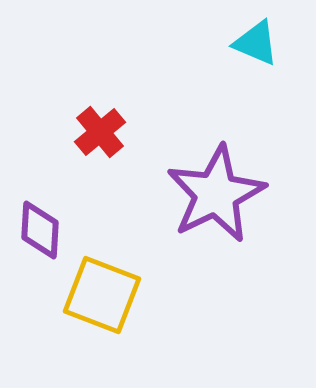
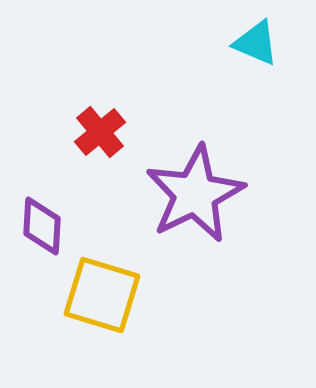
purple star: moved 21 px left
purple diamond: moved 2 px right, 4 px up
yellow square: rotated 4 degrees counterclockwise
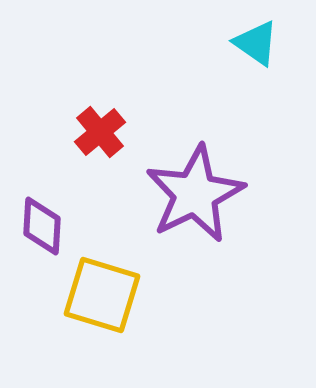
cyan triangle: rotated 12 degrees clockwise
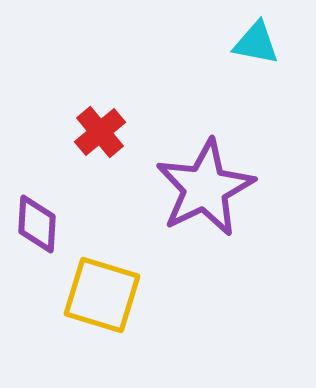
cyan triangle: rotated 24 degrees counterclockwise
purple star: moved 10 px right, 6 px up
purple diamond: moved 5 px left, 2 px up
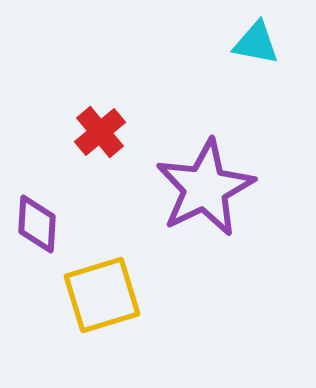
yellow square: rotated 34 degrees counterclockwise
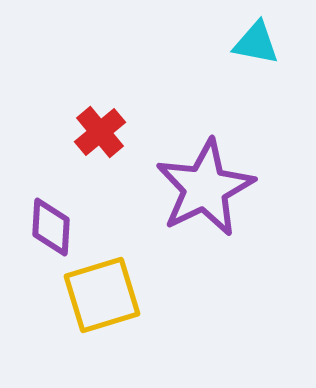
purple diamond: moved 14 px right, 3 px down
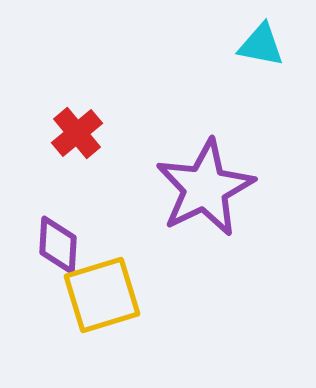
cyan triangle: moved 5 px right, 2 px down
red cross: moved 23 px left, 1 px down
purple diamond: moved 7 px right, 18 px down
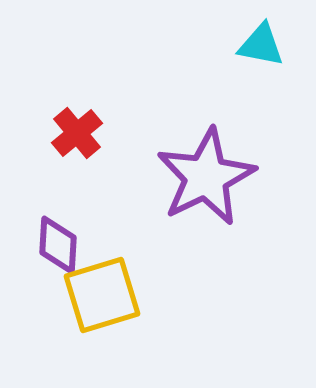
purple star: moved 1 px right, 11 px up
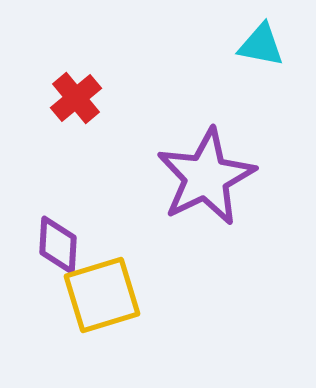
red cross: moved 1 px left, 35 px up
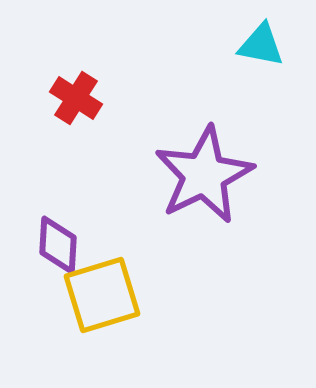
red cross: rotated 18 degrees counterclockwise
purple star: moved 2 px left, 2 px up
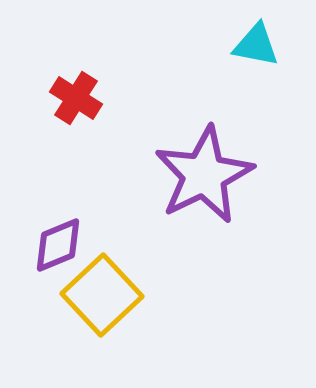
cyan triangle: moved 5 px left
purple diamond: rotated 64 degrees clockwise
yellow square: rotated 26 degrees counterclockwise
